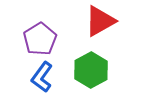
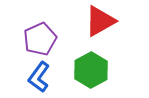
purple pentagon: rotated 8 degrees clockwise
blue L-shape: moved 3 px left
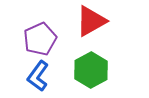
red triangle: moved 9 px left
blue L-shape: moved 1 px left, 1 px up
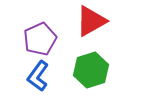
green hexagon: rotated 12 degrees clockwise
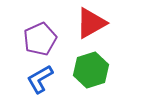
red triangle: moved 2 px down
blue L-shape: moved 2 px right, 3 px down; rotated 24 degrees clockwise
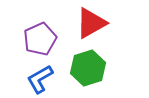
green hexagon: moved 3 px left, 2 px up
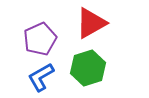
blue L-shape: moved 1 px right, 2 px up
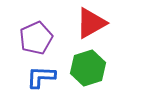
purple pentagon: moved 4 px left, 1 px up
blue L-shape: rotated 32 degrees clockwise
